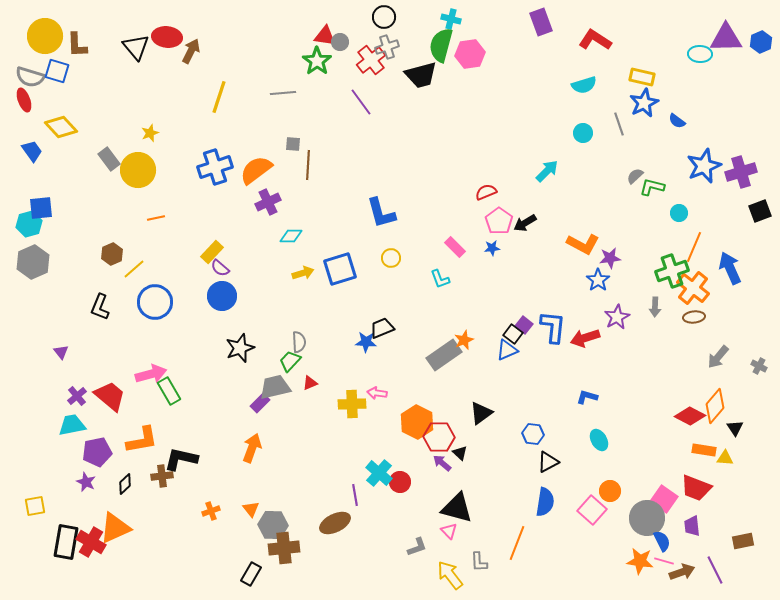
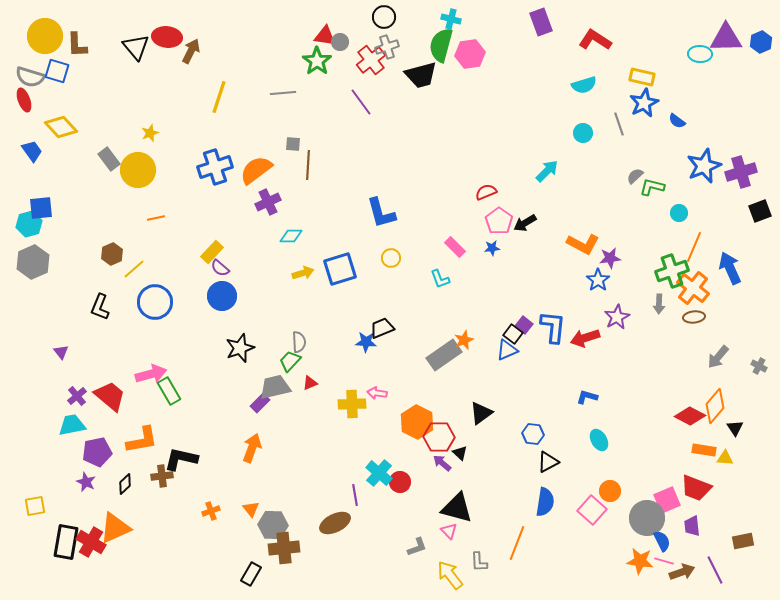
gray arrow at (655, 307): moved 4 px right, 3 px up
pink square at (664, 499): moved 3 px right, 1 px down; rotated 32 degrees clockwise
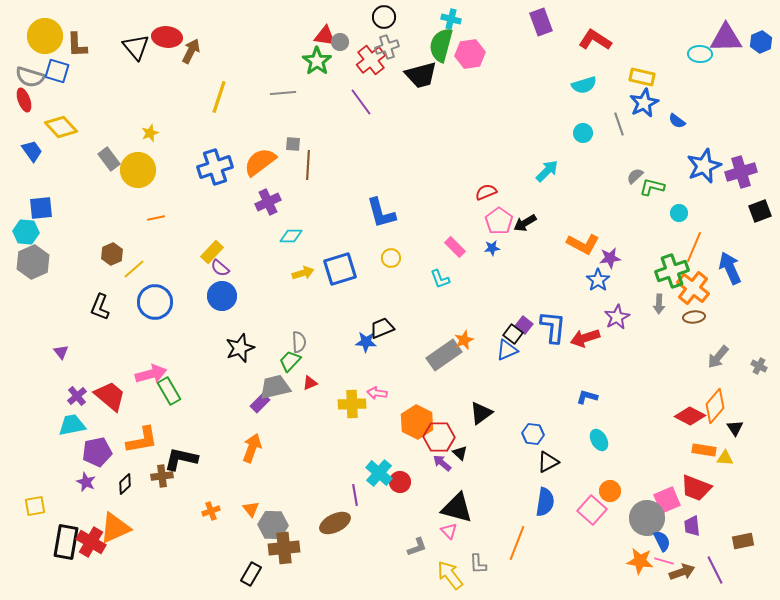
orange semicircle at (256, 170): moved 4 px right, 8 px up
cyan hexagon at (29, 224): moved 3 px left, 8 px down; rotated 20 degrees clockwise
gray L-shape at (479, 562): moved 1 px left, 2 px down
